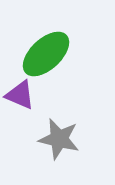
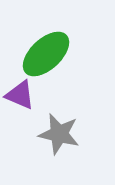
gray star: moved 5 px up
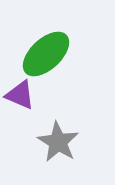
gray star: moved 1 px left, 8 px down; rotated 18 degrees clockwise
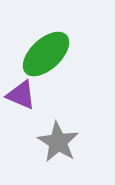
purple triangle: moved 1 px right
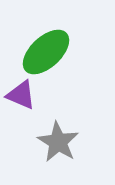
green ellipse: moved 2 px up
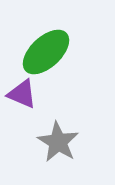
purple triangle: moved 1 px right, 1 px up
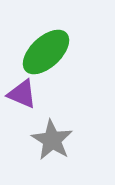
gray star: moved 6 px left, 2 px up
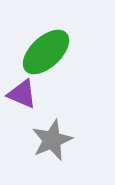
gray star: rotated 18 degrees clockwise
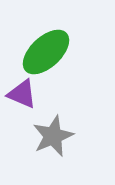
gray star: moved 1 px right, 4 px up
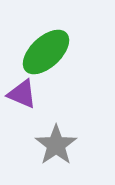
gray star: moved 3 px right, 9 px down; rotated 12 degrees counterclockwise
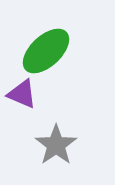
green ellipse: moved 1 px up
